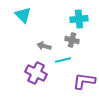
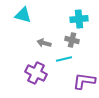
cyan triangle: rotated 30 degrees counterclockwise
gray arrow: moved 3 px up
cyan line: moved 1 px right, 1 px up
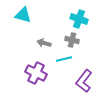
cyan cross: rotated 24 degrees clockwise
purple L-shape: rotated 60 degrees counterclockwise
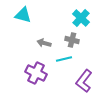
cyan cross: moved 2 px right, 1 px up; rotated 24 degrees clockwise
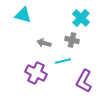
cyan line: moved 1 px left, 2 px down
purple L-shape: rotated 10 degrees counterclockwise
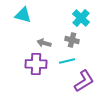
cyan line: moved 4 px right
purple cross: moved 9 px up; rotated 25 degrees counterclockwise
purple L-shape: rotated 150 degrees counterclockwise
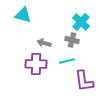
cyan cross: moved 4 px down
purple L-shape: rotated 115 degrees clockwise
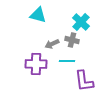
cyan triangle: moved 15 px right
gray arrow: moved 8 px right, 1 px down; rotated 40 degrees counterclockwise
cyan line: rotated 14 degrees clockwise
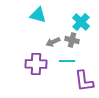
gray arrow: moved 1 px right, 2 px up
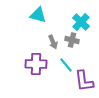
gray arrow: rotated 88 degrees counterclockwise
cyan line: moved 1 px left, 4 px down; rotated 49 degrees clockwise
